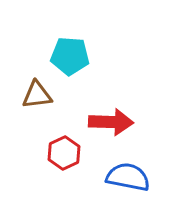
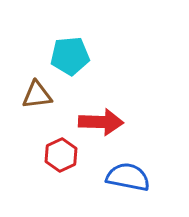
cyan pentagon: rotated 9 degrees counterclockwise
red arrow: moved 10 px left
red hexagon: moved 3 px left, 2 px down
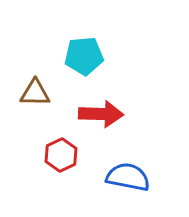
cyan pentagon: moved 14 px right
brown triangle: moved 2 px left, 2 px up; rotated 8 degrees clockwise
red arrow: moved 8 px up
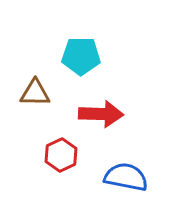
cyan pentagon: moved 3 px left; rotated 6 degrees clockwise
blue semicircle: moved 2 px left
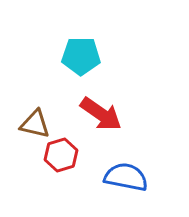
brown triangle: moved 31 px down; rotated 12 degrees clockwise
red arrow: rotated 33 degrees clockwise
red hexagon: rotated 8 degrees clockwise
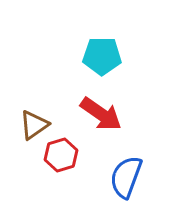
cyan pentagon: moved 21 px right
brown triangle: moved 1 px left, 1 px down; rotated 48 degrees counterclockwise
blue semicircle: rotated 81 degrees counterclockwise
